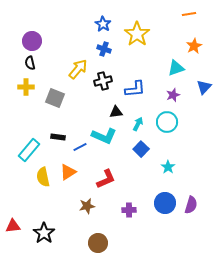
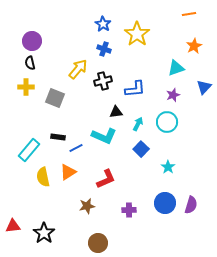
blue line: moved 4 px left, 1 px down
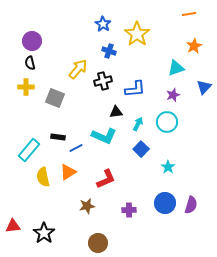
blue cross: moved 5 px right, 2 px down
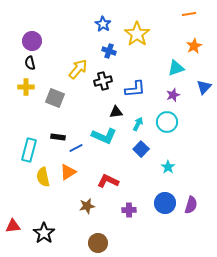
cyan rectangle: rotated 25 degrees counterclockwise
red L-shape: moved 2 px right, 2 px down; rotated 130 degrees counterclockwise
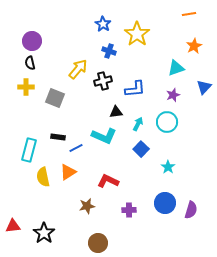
purple semicircle: moved 5 px down
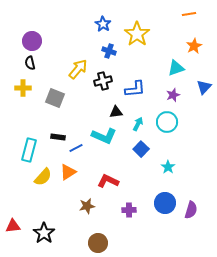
yellow cross: moved 3 px left, 1 px down
yellow semicircle: rotated 126 degrees counterclockwise
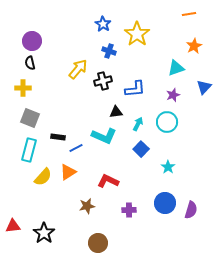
gray square: moved 25 px left, 20 px down
